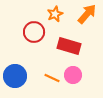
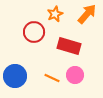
pink circle: moved 2 px right
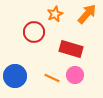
red rectangle: moved 2 px right, 3 px down
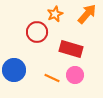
red circle: moved 3 px right
blue circle: moved 1 px left, 6 px up
